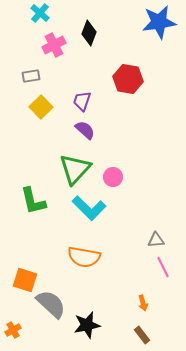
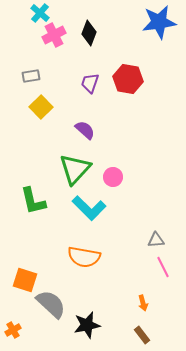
pink cross: moved 10 px up
purple trapezoid: moved 8 px right, 18 px up
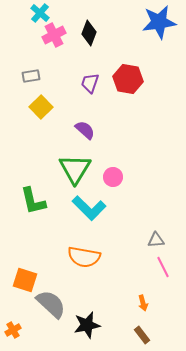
green triangle: rotated 12 degrees counterclockwise
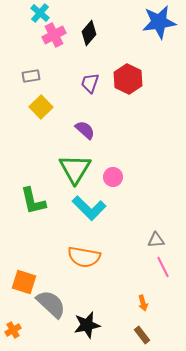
black diamond: rotated 20 degrees clockwise
red hexagon: rotated 16 degrees clockwise
orange square: moved 1 px left, 2 px down
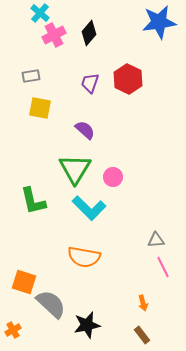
yellow square: moved 1 px left, 1 px down; rotated 35 degrees counterclockwise
